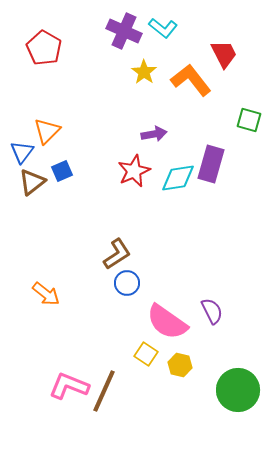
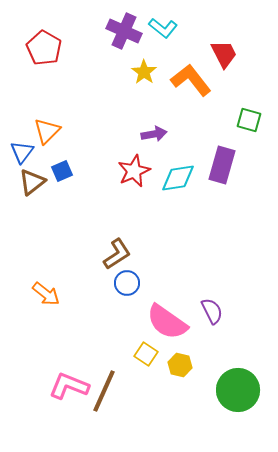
purple rectangle: moved 11 px right, 1 px down
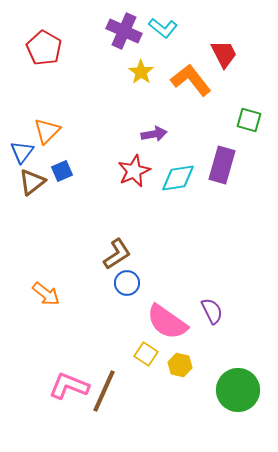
yellow star: moved 3 px left
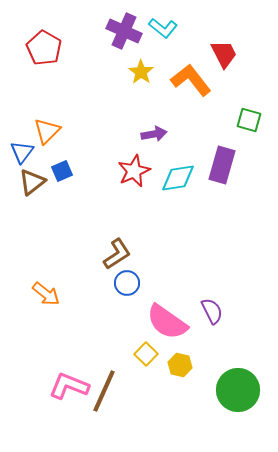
yellow square: rotated 10 degrees clockwise
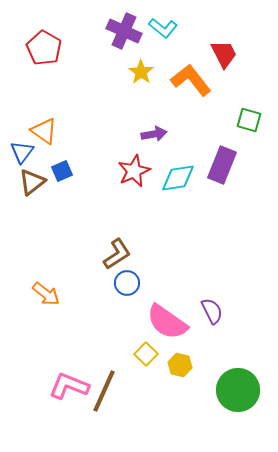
orange triangle: moved 3 px left; rotated 40 degrees counterclockwise
purple rectangle: rotated 6 degrees clockwise
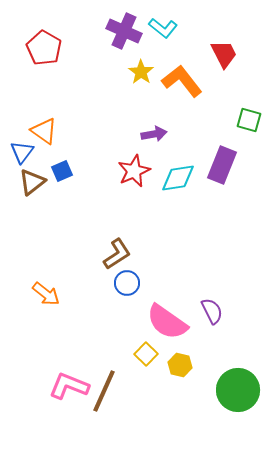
orange L-shape: moved 9 px left, 1 px down
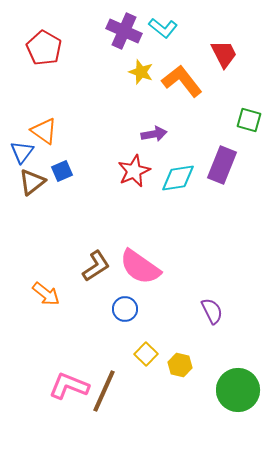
yellow star: rotated 15 degrees counterclockwise
brown L-shape: moved 21 px left, 12 px down
blue circle: moved 2 px left, 26 px down
pink semicircle: moved 27 px left, 55 px up
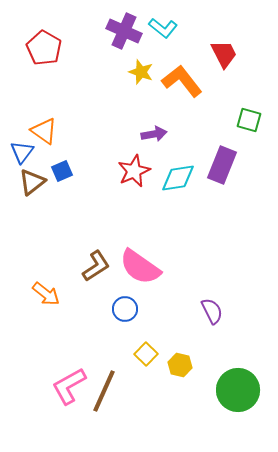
pink L-shape: rotated 51 degrees counterclockwise
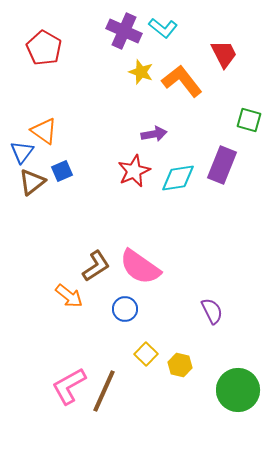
orange arrow: moved 23 px right, 2 px down
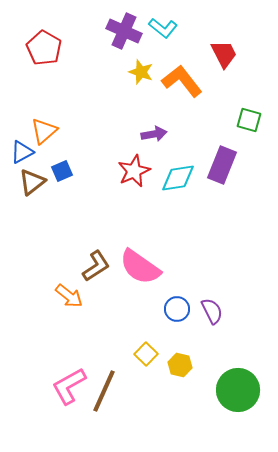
orange triangle: rotated 44 degrees clockwise
blue triangle: rotated 25 degrees clockwise
blue circle: moved 52 px right
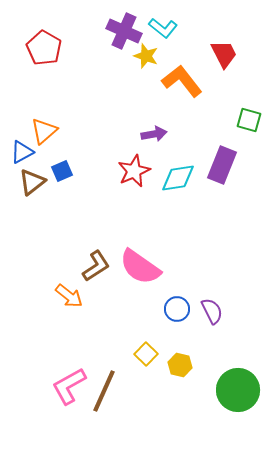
yellow star: moved 5 px right, 16 px up
